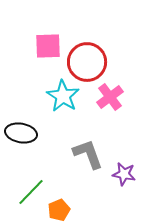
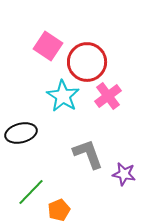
pink square: rotated 36 degrees clockwise
pink cross: moved 2 px left, 1 px up
black ellipse: rotated 24 degrees counterclockwise
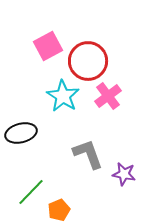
pink square: rotated 28 degrees clockwise
red circle: moved 1 px right, 1 px up
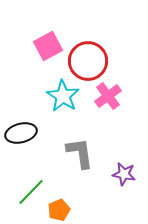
gray L-shape: moved 8 px left, 1 px up; rotated 12 degrees clockwise
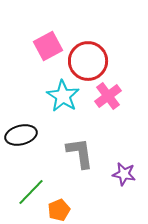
black ellipse: moved 2 px down
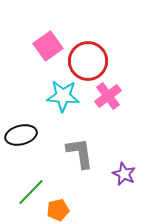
pink square: rotated 8 degrees counterclockwise
cyan star: rotated 28 degrees counterclockwise
purple star: rotated 15 degrees clockwise
orange pentagon: moved 1 px left; rotated 10 degrees clockwise
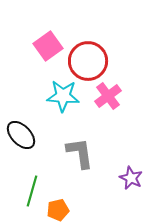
black ellipse: rotated 60 degrees clockwise
purple star: moved 7 px right, 4 px down
green line: moved 1 px right, 1 px up; rotated 28 degrees counterclockwise
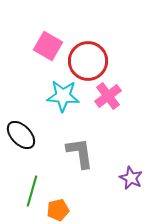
pink square: rotated 24 degrees counterclockwise
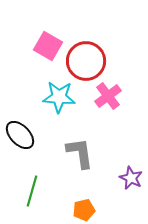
red circle: moved 2 px left
cyan star: moved 4 px left, 1 px down
black ellipse: moved 1 px left
orange pentagon: moved 26 px right
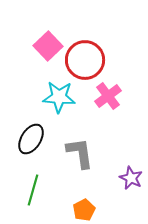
pink square: rotated 16 degrees clockwise
red circle: moved 1 px left, 1 px up
black ellipse: moved 11 px right, 4 px down; rotated 76 degrees clockwise
green line: moved 1 px right, 1 px up
orange pentagon: rotated 15 degrees counterclockwise
